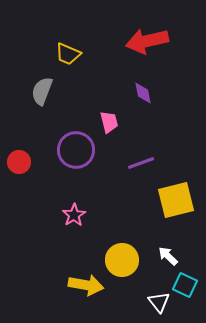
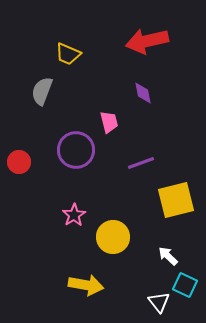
yellow circle: moved 9 px left, 23 px up
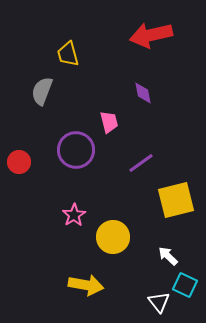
red arrow: moved 4 px right, 6 px up
yellow trapezoid: rotated 52 degrees clockwise
purple line: rotated 16 degrees counterclockwise
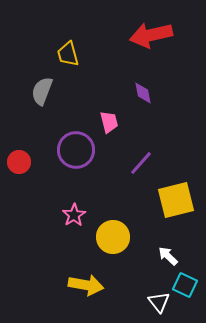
purple line: rotated 12 degrees counterclockwise
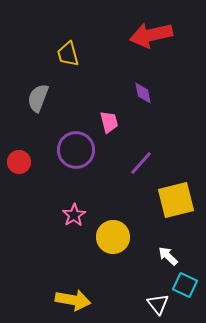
gray semicircle: moved 4 px left, 7 px down
yellow arrow: moved 13 px left, 15 px down
white triangle: moved 1 px left, 2 px down
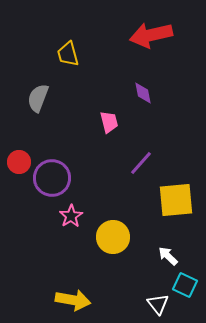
purple circle: moved 24 px left, 28 px down
yellow square: rotated 9 degrees clockwise
pink star: moved 3 px left, 1 px down
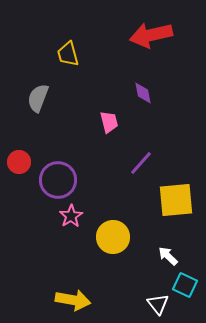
purple circle: moved 6 px right, 2 px down
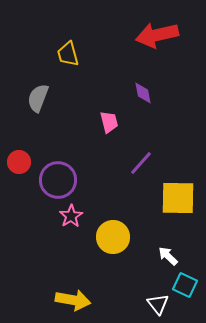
red arrow: moved 6 px right
yellow square: moved 2 px right, 2 px up; rotated 6 degrees clockwise
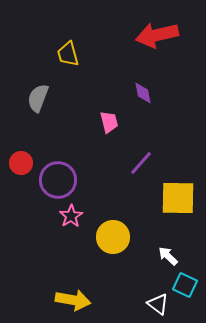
red circle: moved 2 px right, 1 px down
white triangle: rotated 15 degrees counterclockwise
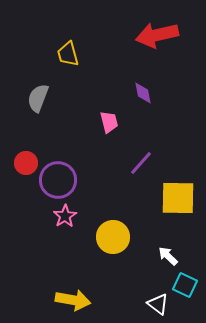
red circle: moved 5 px right
pink star: moved 6 px left
